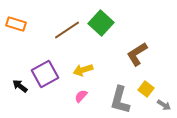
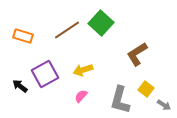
orange rectangle: moved 7 px right, 12 px down
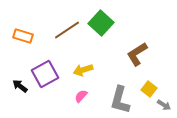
yellow square: moved 3 px right
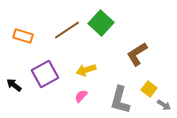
yellow arrow: moved 3 px right
black arrow: moved 6 px left, 1 px up
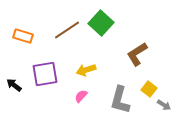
purple square: rotated 20 degrees clockwise
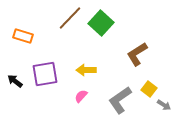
brown line: moved 3 px right, 12 px up; rotated 12 degrees counterclockwise
yellow arrow: rotated 18 degrees clockwise
black arrow: moved 1 px right, 4 px up
gray L-shape: rotated 40 degrees clockwise
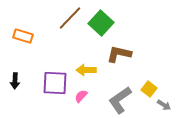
brown L-shape: moved 18 px left; rotated 45 degrees clockwise
purple square: moved 10 px right, 9 px down; rotated 12 degrees clockwise
black arrow: rotated 126 degrees counterclockwise
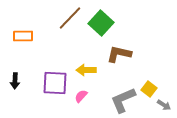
orange rectangle: rotated 18 degrees counterclockwise
gray L-shape: moved 3 px right; rotated 12 degrees clockwise
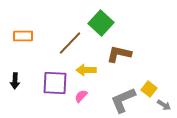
brown line: moved 25 px down
